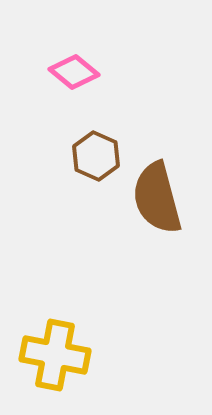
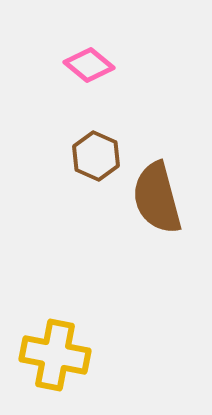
pink diamond: moved 15 px right, 7 px up
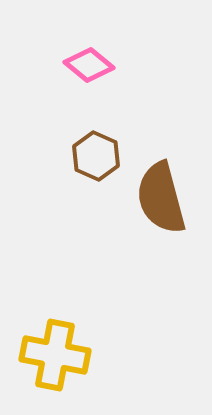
brown semicircle: moved 4 px right
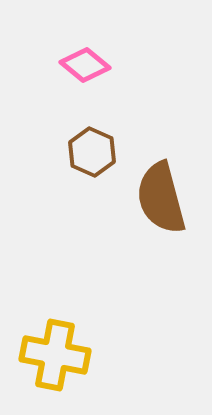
pink diamond: moved 4 px left
brown hexagon: moved 4 px left, 4 px up
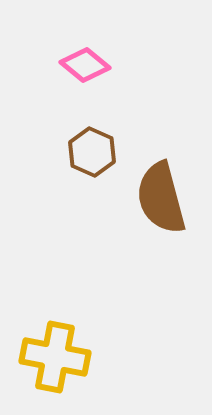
yellow cross: moved 2 px down
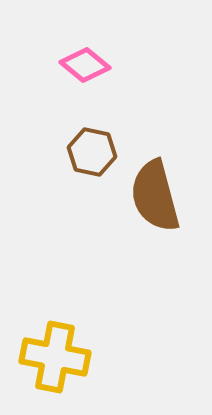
brown hexagon: rotated 12 degrees counterclockwise
brown semicircle: moved 6 px left, 2 px up
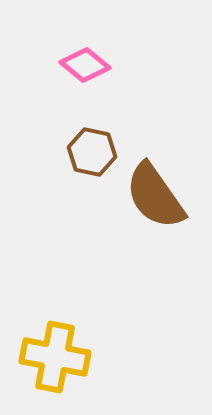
brown semicircle: rotated 20 degrees counterclockwise
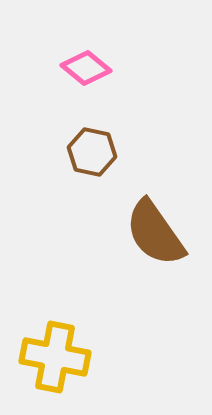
pink diamond: moved 1 px right, 3 px down
brown semicircle: moved 37 px down
